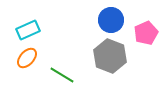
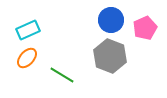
pink pentagon: moved 1 px left, 5 px up
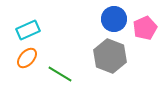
blue circle: moved 3 px right, 1 px up
green line: moved 2 px left, 1 px up
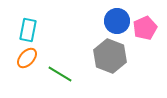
blue circle: moved 3 px right, 2 px down
cyan rectangle: rotated 55 degrees counterclockwise
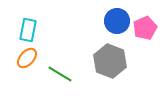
gray hexagon: moved 5 px down
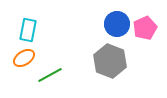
blue circle: moved 3 px down
orange ellipse: moved 3 px left; rotated 15 degrees clockwise
green line: moved 10 px left, 1 px down; rotated 60 degrees counterclockwise
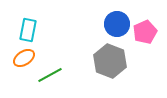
pink pentagon: moved 4 px down
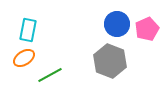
pink pentagon: moved 2 px right, 3 px up
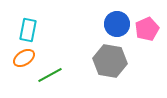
gray hexagon: rotated 12 degrees counterclockwise
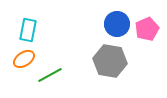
orange ellipse: moved 1 px down
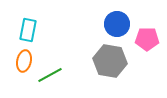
pink pentagon: moved 10 px down; rotated 25 degrees clockwise
orange ellipse: moved 2 px down; rotated 45 degrees counterclockwise
